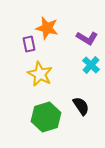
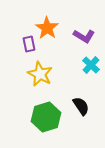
orange star: rotated 20 degrees clockwise
purple L-shape: moved 3 px left, 2 px up
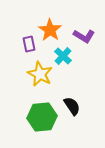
orange star: moved 3 px right, 2 px down
cyan cross: moved 28 px left, 9 px up
black semicircle: moved 9 px left
green hexagon: moved 4 px left; rotated 12 degrees clockwise
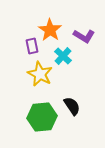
purple rectangle: moved 3 px right, 2 px down
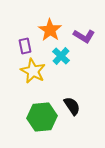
purple rectangle: moved 7 px left
cyan cross: moved 2 px left
yellow star: moved 7 px left, 3 px up
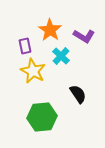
black semicircle: moved 6 px right, 12 px up
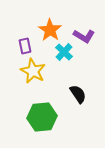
cyan cross: moved 3 px right, 4 px up
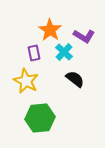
purple rectangle: moved 9 px right, 7 px down
yellow star: moved 7 px left, 10 px down
black semicircle: moved 3 px left, 15 px up; rotated 18 degrees counterclockwise
green hexagon: moved 2 px left, 1 px down
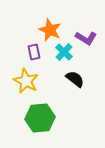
orange star: rotated 10 degrees counterclockwise
purple L-shape: moved 2 px right, 2 px down
purple rectangle: moved 1 px up
